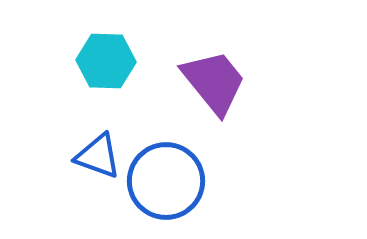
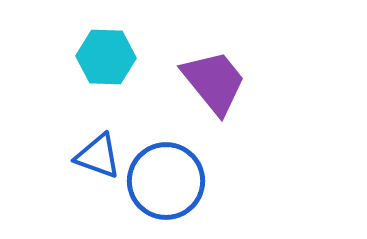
cyan hexagon: moved 4 px up
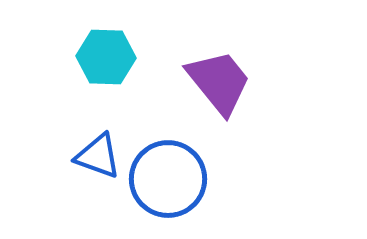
purple trapezoid: moved 5 px right
blue circle: moved 2 px right, 2 px up
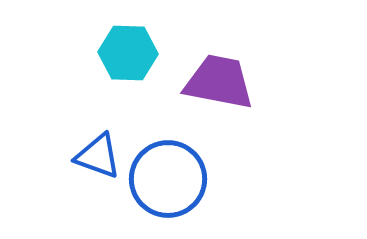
cyan hexagon: moved 22 px right, 4 px up
purple trapezoid: rotated 40 degrees counterclockwise
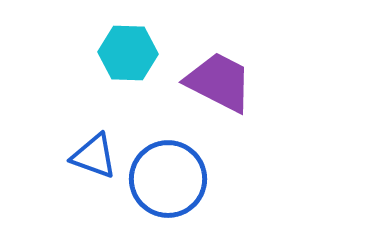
purple trapezoid: rotated 16 degrees clockwise
blue triangle: moved 4 px left
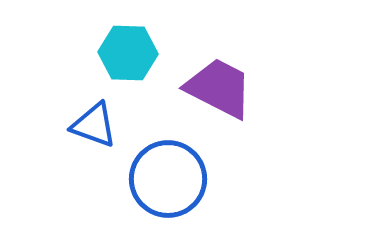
purple trapezoid: moved 6 px down
blue triangle: moved 31 px up
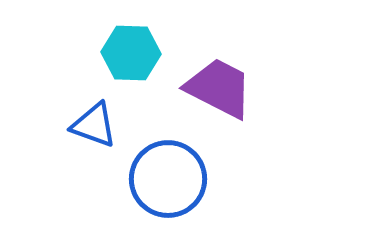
cyan hexagon: moved 3 px right
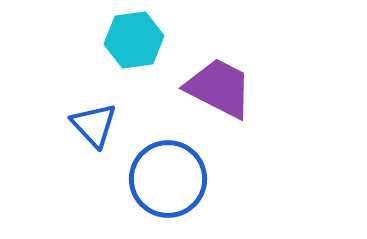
cyan hexagon: moved 3 px right, 13 px up; rotated 10 degrees counterclockwise
blue triangle: rotated 27 degrees clockwise
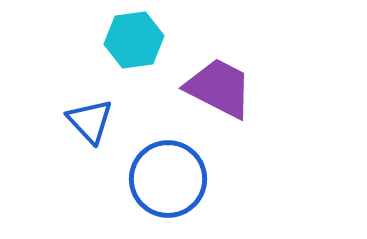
blue triangle: moved 4 px left, 4 px up
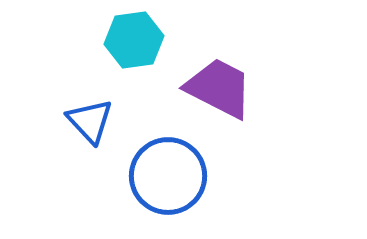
blue circle: moved 3 px up
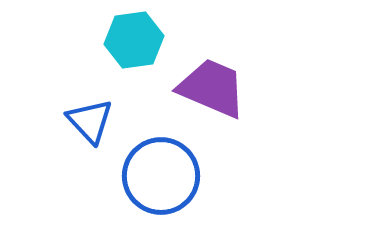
purple trapezoid: moved 7 px left; rotated 4 degrees counterclockwise
blue circle: moved 7 px left
